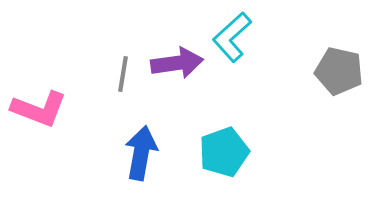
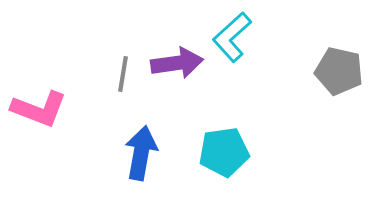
cyan pentagon: rotated 12 degrees clockwise
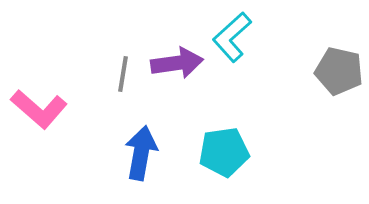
pink L-shape: rotated 20 degrees clockwise
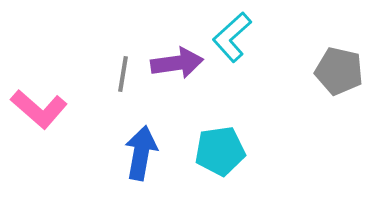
cyan pentagon: moved 4 px left, 1 px up
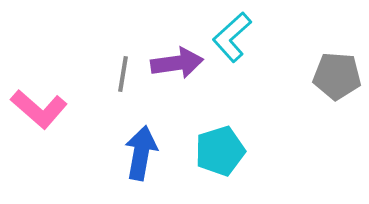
gray pentagon: moved 2 px left, 5 px down; rotated 9 degrees counterclockwise
cyan pentagon: rotated 9 degrees counterclockwise
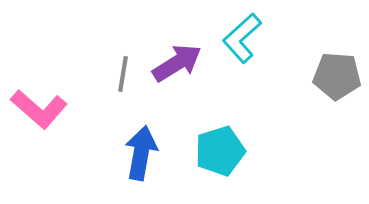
cyan L-shape: moved 10 px right, 1 px down
purple arrow: rotated 24 degrees counterclockwise
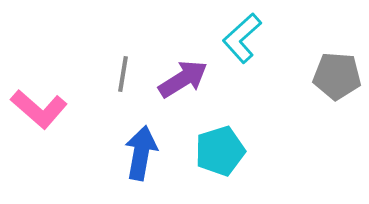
purple arrow: moved 6 px right, 16 px down
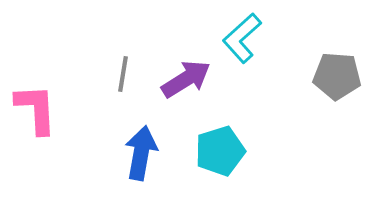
purple arrow: moved 3 px right
pink L-shape: moved 3 px left; rotated 134 degrees counterclockwise
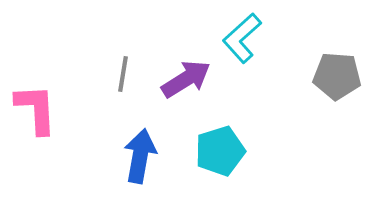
blue arrow: moved 1 px left, 3 px down
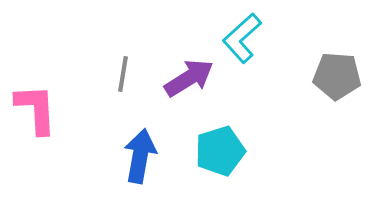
purple arrow: moved 3 px right, 1 px up
